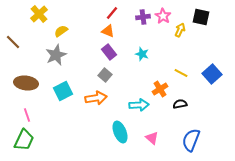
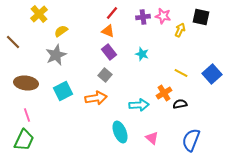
pink star: rotated 21 degrees counterclockwise
orange cross: moved 4 px right, 4 px down
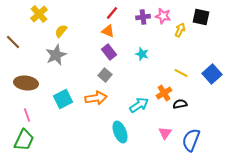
yellow semicircle: rotated 16 degrees counterclockwise
cyan square: moved 8 px down
cyan arrow: rotated 30 degrees counterclockwise
pink triangle: moved 13 px right, 5 px up; rotated 24 degrees clockwise
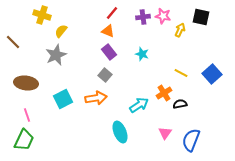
yellow cross: moved 3 px right, 1 px down; rotated 30 degrees counterclockwise
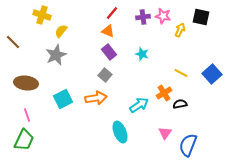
blue semicircle: moved 3 px left, 5 px down
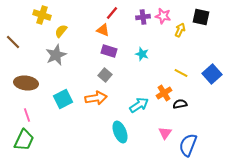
orange triangle: moved 5 px left, 1 px up
purple rectangle: moved 1 px up; rotated 35 degrees counterclockwise
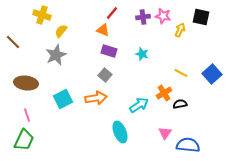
blue semicircle: rotated 75 degrees clockwise
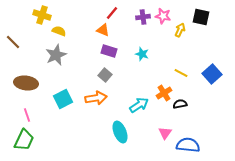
yellow semicircle: moved 2 px left; rotated 72 degrees clockwise
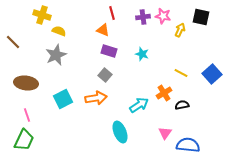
red line: rotated 56 degrees counterclockwise
black semicircle: moved 2 px right, 1 px down
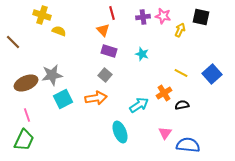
orange triangle: rotated 24 degrees clockwise
gray star: moved 4 px left, 20 px down; rotated 15 degrees clockwise
brown ellipse: rotated 30 degrees counterclockwise
